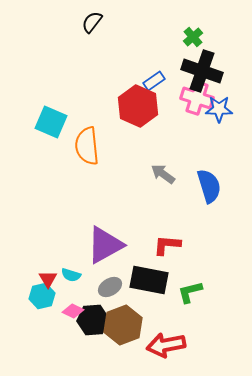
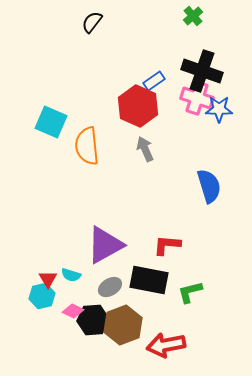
green cross: moved 21 px up
gray arrow: moved 18 px left, 25 px up; rotated 30 degrees clockwise
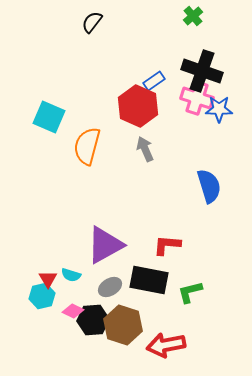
cyan square: moved 2 px left, 5 px up
orange semicircle: rotated 21 degrees clockwise
brown hexagon: rotated 21 degrees counterclockwise
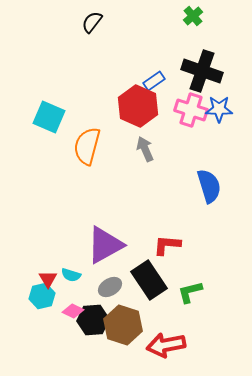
pink cross: moved 6 px left, 12 px down
black rectangle: rotated 45 degrees clockwise
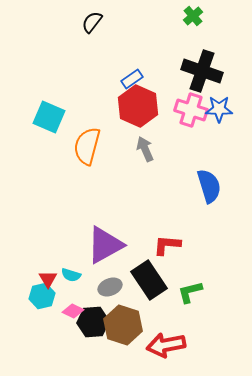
blue rectangle: moved 22 px left, 2 px up
gray ellipse: rotated 10 degrees clockwise
black hexagon: moved 2 px down
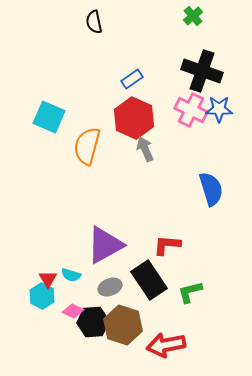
black semicircle: moved 2 px right; rotated 50 degrees counterclockwise
red hexagon: moved 4 px left, 12 px down
pink cross: rotated 8 degrees clockwise
blue semicircle: moved 2 px right, 3 px down
cyan hexagon: rotated 20 degrees counterclockwise
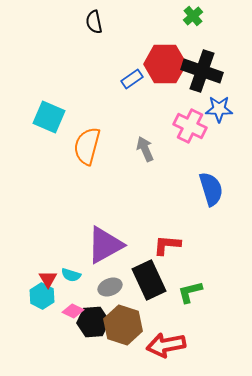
pink cross: moved 1 px left, 16 px down
red hexagon: moved 31 px right, 54 px up; rotated 24 degrees counterclockwise
black rectangle: rotated 9 degrees clockwise
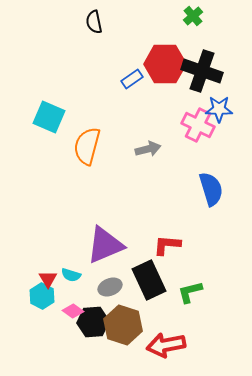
pink cross: moved 8 px right, 1 px up
gray arrow: moved 3 px right; rotated 100 degrees clockwise
purple triangle: rotated 6 degrees clockwise
pink diamond: rotated 10 degrees clockwise
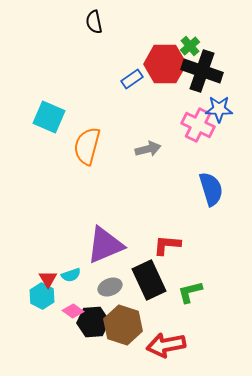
green cross: moved 3 px left, 30 px down
cyan semicircle: rotated 36 degrees counterclockwise
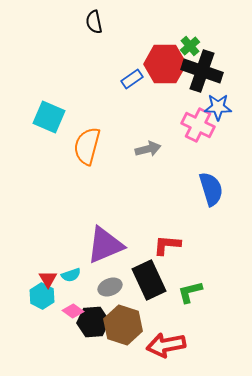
blue star: moved 1 px left, 2 px up
